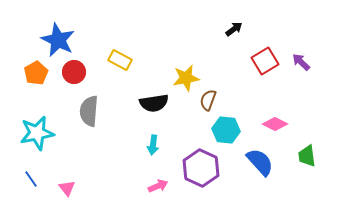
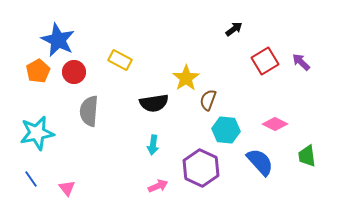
orange pentagon: moved 2 px right, 2 px up
yellow star: rotated 24 degrees counterclockwise
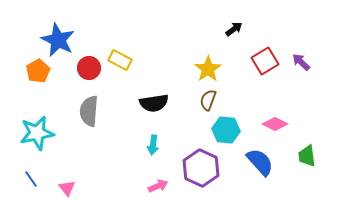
red circle: moved 15 px right, 4 px up
yellow star: moved 22 px right, 9 px up
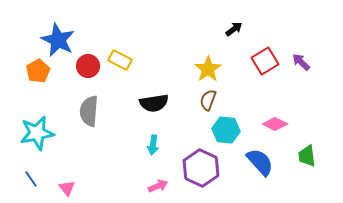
red circle: moved 1 px left, 2 px up
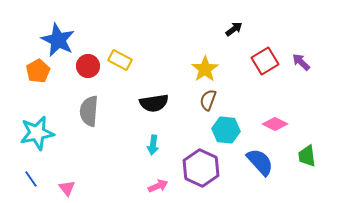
yellow star: moved 3 px left
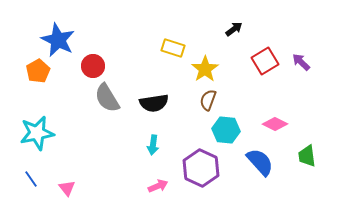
yellow rectangle: moved 53 px right, 12 px up; rotated 10 degrees counterclockwise
red circle: moved 5 px right
gray semicircle: moved 18 px right, 13 px up; rotated 36 degrees counterclockwise
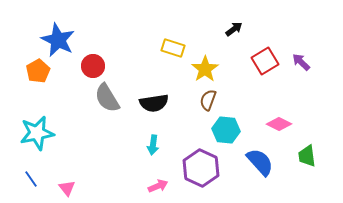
pink diamond: moved 4 px right
